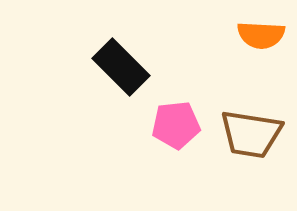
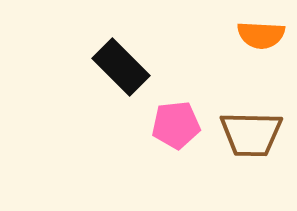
brown trapezoid: rotated 8 degrees counterclockwise
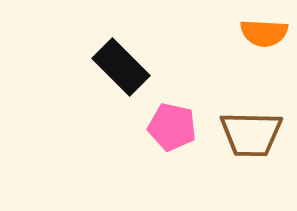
orange semicircle: moved 3 px right, 2 px up
pink pentagon: moved 4 px left, 2 px down; rotated 18 degrees clockwise
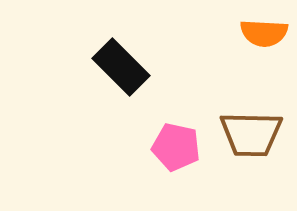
pink pentagon: moved 4 px right, 20 px down
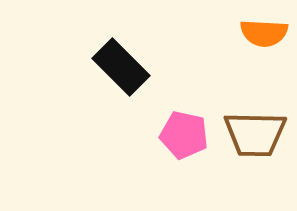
brown trapezoid: moved 4 px right
pink pentagon: moved 8 px right, 12 px up
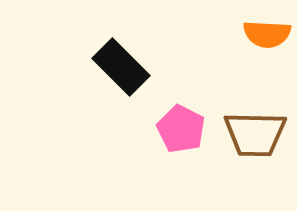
orange semicircle: moved 3 px right, 1 px down
pink pentagon: moved 3 px left, 6 px up; rotated 15 degrees clockwise
